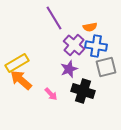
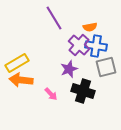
purple cross: moved 5 px right
orange arrow: rotated 35 degrees counterclockwise
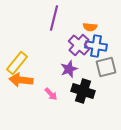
purple line: rotated 45 degrees clockwise
orange semicircle: rotated 16 degrees clockwise
yellow rectangle: rotated 20 degrees counterclockwise
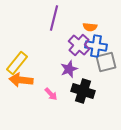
gray square: moved 5 px up
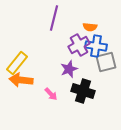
purple cross: rotated 20 degrees clockwise
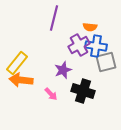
purple star: moved 6 px left, 1 px down
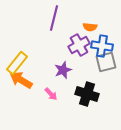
blue cross: moved 6 px right
orange arrow: rotated 25 degrees clockwise
black cross: moved 4 px right, 3 px down
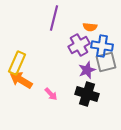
yellow rectangle: rotated 15 degrees counterclockwise
purple star: moved 24 px right
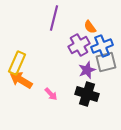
orange semicircle: rotated 48 degrees clockwise
blue cross: rotated 30 degrees counterclockwise
